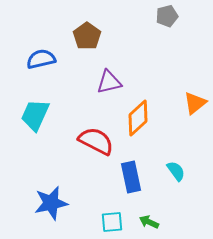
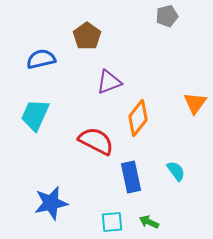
purple triangle: rotated 8 degrees counterclockwise
orange triangle: rotated 15 degrees counterclockwise
orange diamond: rotated 9 degrees counterclockwise
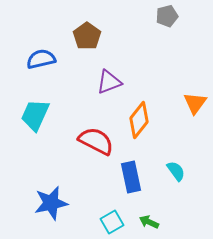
orange diamond: moved 1 px right, 2 px down
cyan square: rotated 25 degrees counterclockwise
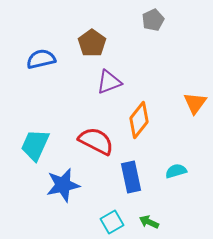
gray pentagon: moved 14 px left, 4 px down; rotated 10 degrees counterclockwise
brown pentagon: moved 5 px right, 7 px down
cyan trapezoid: moved 30 px down
cyan semicircle: rotated 70 degrees counterclockwise
blue star: moved 12 px right, 18 px up
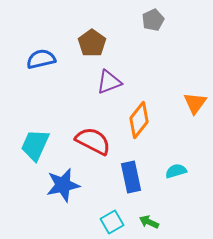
red semicircle: moved 3 px left
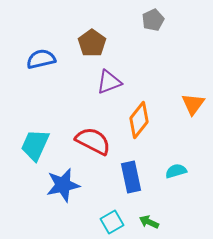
orange triangle: moved 2 px left, 1 px down
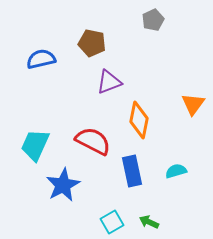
brown pentagon: rotated 24 degrees counterclockwise
orange diamond: rotated 27 degrees counterclockwise
blue rectangle: moved 1 px right, 6 px up
blue star: rotated 16 degrees counterclockwise
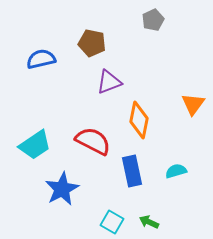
cyan trapezoid: rotated 148 degrees counterclockwise
blue star: moved 1 px left, 4 px down
cyan square: rotated 30 degrees counterclockwise
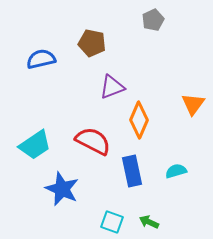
purple triangle: moved 3 px right, 5 px down
orange diamond: rotated 12 degrees clockwise
blue star: rotated 20 degrees counterclockwise
cyan square: rotated 10 degrees counterclockwise
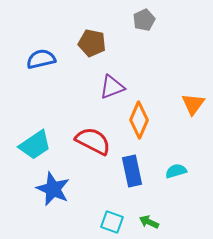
gray pentagon: moved 9 px left
blue star: moved 9 px left
